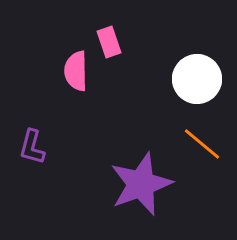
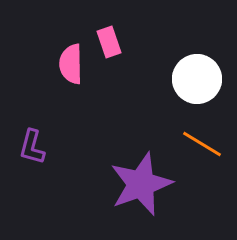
pink semicircle: moved 5 px left, 7 px up
orange line: rotated 9 degrees counterclockwise
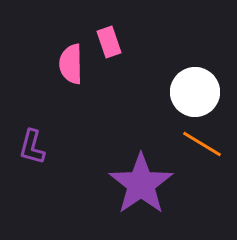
white circle: moved 2 px left, 13 px down
purple star: rotated 14 degrees counterclockwise
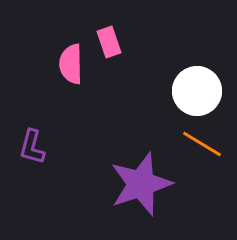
white circle: moved 2 px right, 1 px up
purple star: rotated 16 degrees clockwise
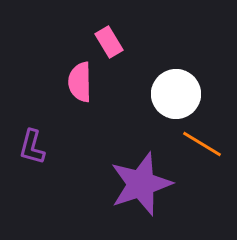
pink rectangle: rotated 12 degrees counterclockwise
pink semicircle: moved 9 px right, 18 px down
white circle: moved 21 px left, 3 px down
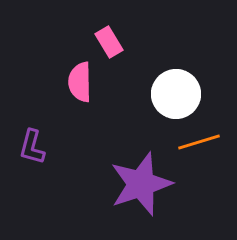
orange line: moved 3 px left, 2 px up; rotated 48 degrees counterclockwise
